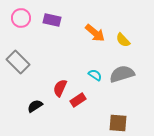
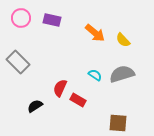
red rectangle: rotated 63 degrees clockwise
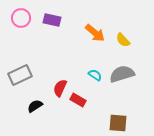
gray rectangle: moved 2 px right, 13 px down; rotated 70 degrees counterclockwise
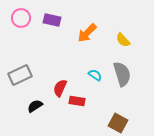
orange arrow: moved 8 px left; rotated 95 degrees clockwise
gray semicircle: rotated 90 degrees clockwise
red rectangle: moved 1 px left, 1 px down; rotated 21 degrees counterclockwise
brown square: rotated 24 degrees clockwise
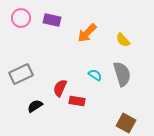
gray rectangle: moved 1 px right, 1 px up
brown square: moved 8 px right
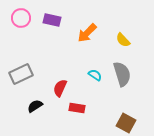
red rectangle: moved 7 px down
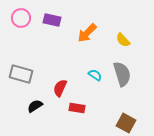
gray rectangle: rotated 40 degrees clockwise
